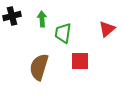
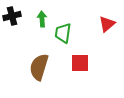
red triangle: moved 5 px up
red square: moved 2 px down
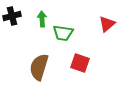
green trapezoid: rotated 90 degrees counterclockwise
red square: rotated 18 degrees clockwise
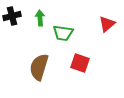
green arrow: moved 2 px left, 1 px up
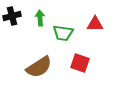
red triangle: moved 12 px left; rotated 42 degrees clockwise
brown semicircle: rotated 140 degrees counterclockwise
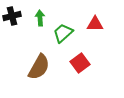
green trapezoid: rotated 130 degrees clockwise
red square: rotated 36 degrees clockwise
brown semicircle: rotated 28 degrees counterclockwise
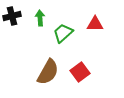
red square: moved 9 px down
brown semicircle: moved 9 px right, 5 px down
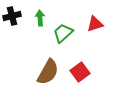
red triangle: rotated 18 degrees counterclockwise
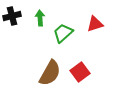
brown semicircle: moved 2 px right, 1 px down
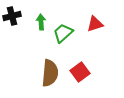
green arrow: moved 1 px right, 4 px down
brown semicircle: rotated 24 degrees counterclockwise
